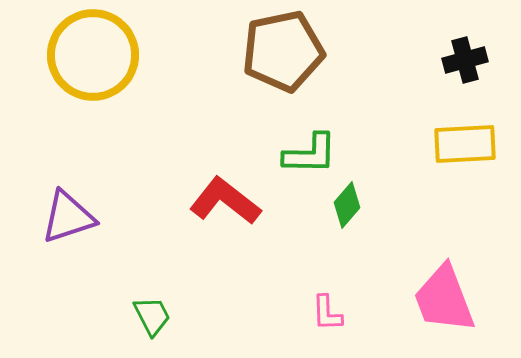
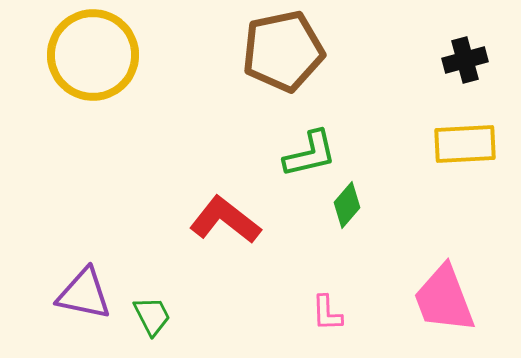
green L-shape: rotated 14 degrees counterclockwise
red L-shape: moved 19 px down
purple triangle: moved 16 px right, 77 px down; rotated 30 degrees clockwise
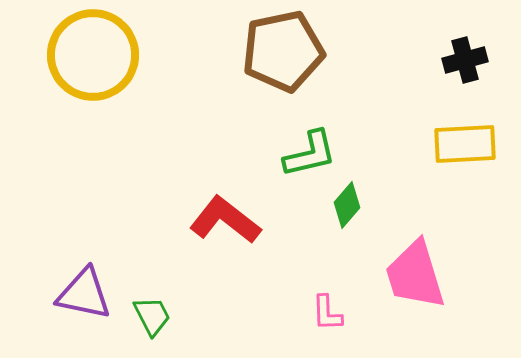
pink trapezoid: moved 29 px left, 24 px up; rotated 4 degrees clockwise
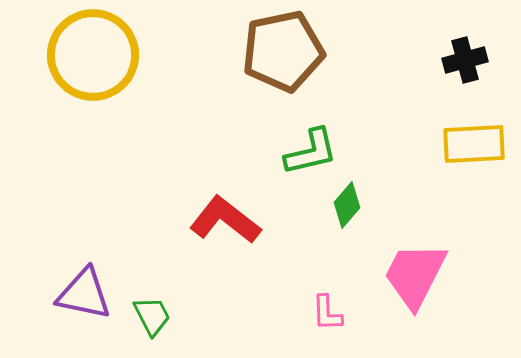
yellow rectangle: moved 9 px right
green L-shape: moved 1 px right, 2 px up
pink trapezoid: rotated 44 degrees clockwise
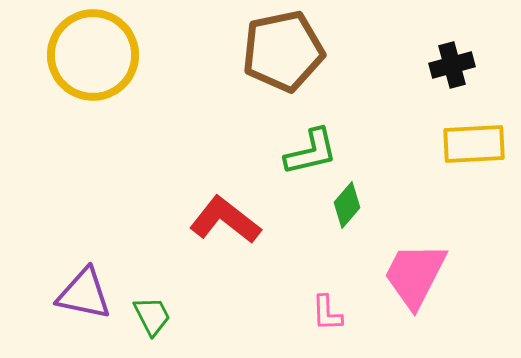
black cross: moved 13 px left, 5 px down
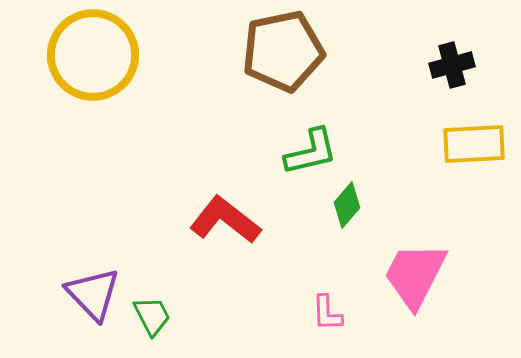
purple triangle: moved 9 px right; rotated 34 degrees clockwise
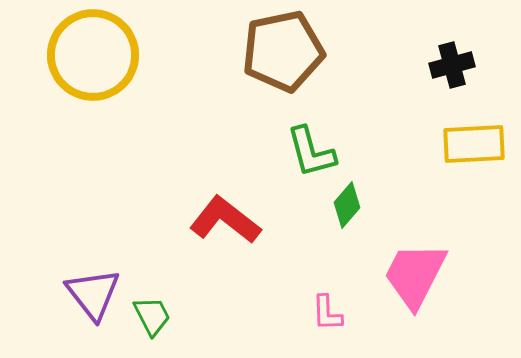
green L-shape: rotated 88 degrees clockwise
purple triangle: rotated 6 degrees clockwise
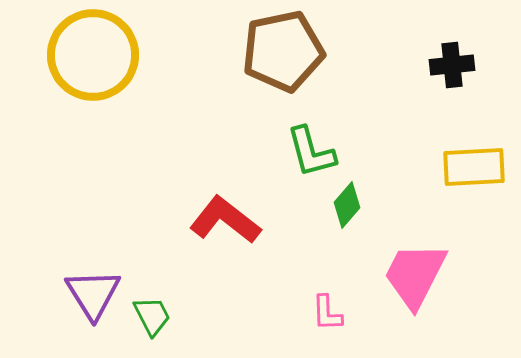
black cross: rotated 9 degrees clockwise
yellow rectangle: moved 23 px down
purple triangle: rotated 6 degrees clockwise
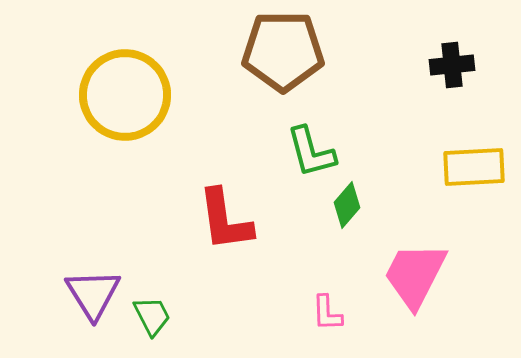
brown pentagon: rotated 12 degrees clockwise
yellow circle: moved 32 px right, 40 px down
red L-shape: rotated 136 degrees counterclockwise
